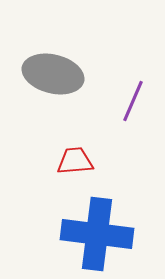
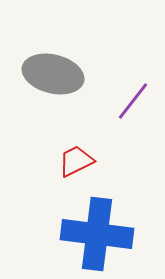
purple line: rotated 15 degrees clockwise
red trapezoid: moved 1 px right; rotated 21 degrees counterclockwise
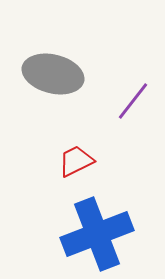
blue cross: rotated 28 degrees counterclockwise
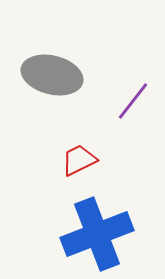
gray ellipse: moved 1 px left, 1 px down
red trapezoid: moved 3 px right, 1 px up
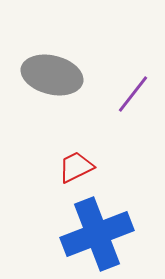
purple line: moved 7 px up
red trapezoid: moved 3 px left, 7 px down
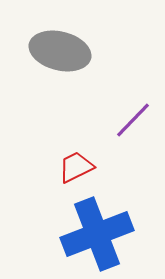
gray ellipse: moved 8 px right, 24 px up
purple line: moved 26 px down; rotated 6 degrees clockwise
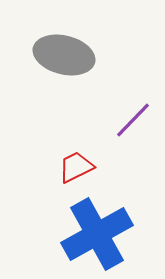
gray ellipse: moved 4 px right, 4 px down
blue cross: rotated 8 degrees counterclockwise
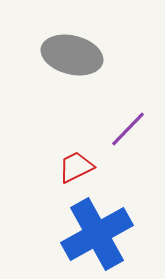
gray ellipse: moved 8 px right
purple line: moved 5 px left, 9 px down
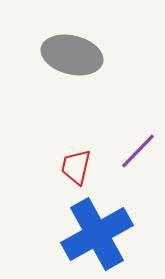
purple line: moved 10 px right, 22 px down
red trapezoid: rotated 51 degrees counterclockwise
